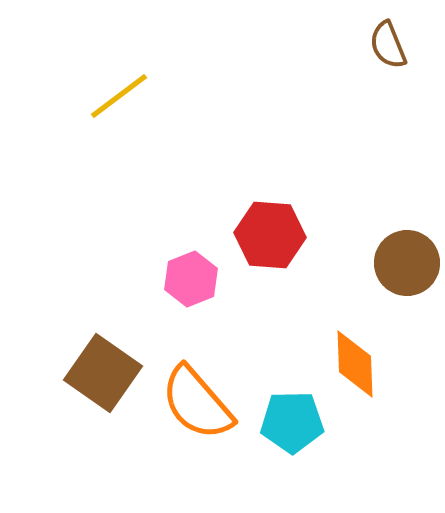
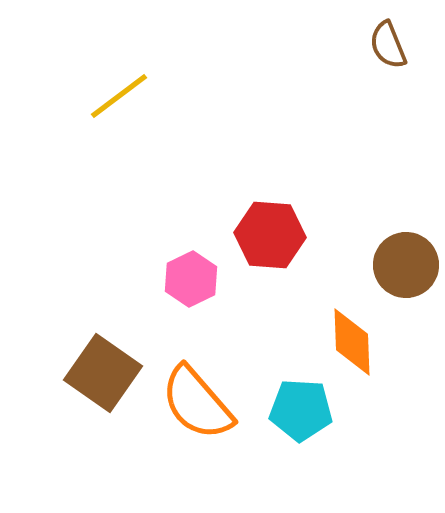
brown circle: moved 1 px left, 2 px down
pink hexagon: rotated 4 degrees counterclockwise
orange diamond: moved 3 px left, 22 px up
cyan pentagon: moved 9 px right, 12 px up; rotated 4 degrees clockwise
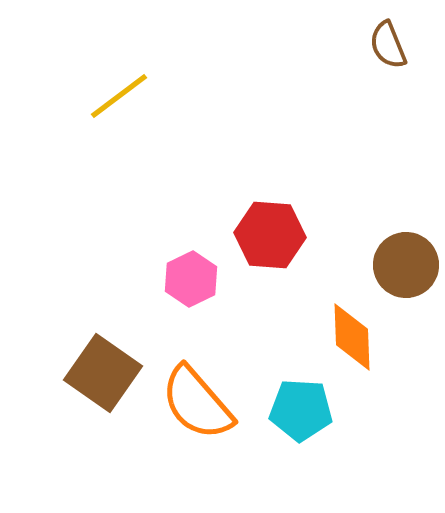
orange diamond: moved 5 px up
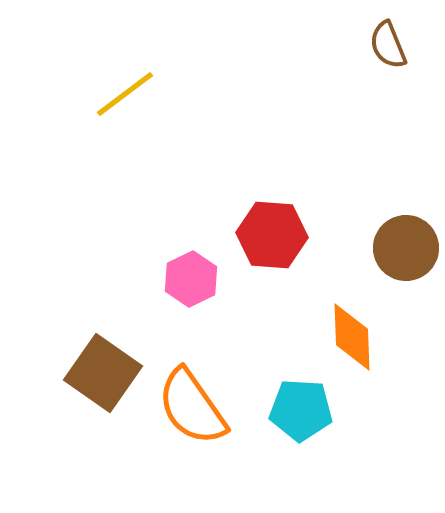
yellow line: moved 6 px right, 2 px up
red hexagon: moved 2 px right
brown circle: moved 17 px up
orange semicircle: moved 5 px left, 4 px down; rotated 6 degrees clockwise
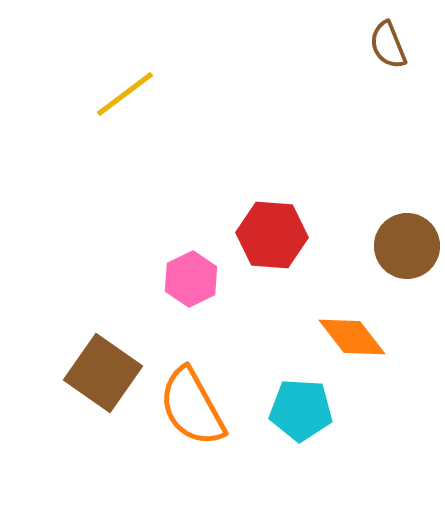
brown circle: moved 1 px right, 2 px up
orange diamond: rotated 36 degrees counterclockwise
orange semicircle: rotated 6 degrees clockwise
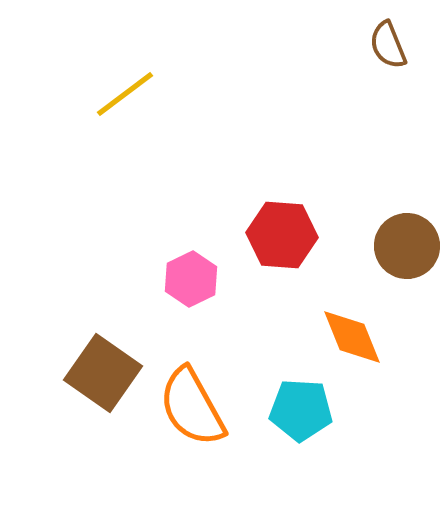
red hexagon: moved 10 px right
orange diamond: rotated 16 degrees clockwise
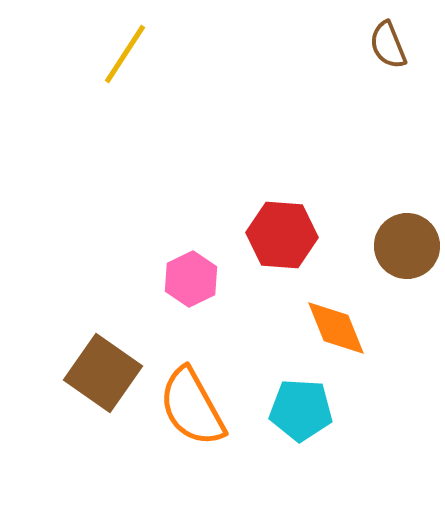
yellow line: moved 40 px up; rotated 20 degrees counterclockwise
orange diamond: moved 16 px left, 9 px up
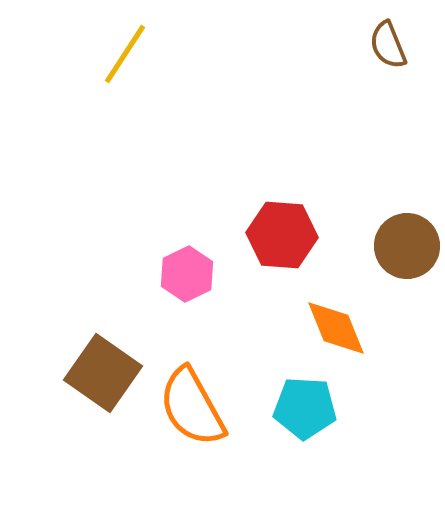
pink hexagon: moved 4 px left, 5 px up
cyan pentagon: moved 4 px right, 2 px up
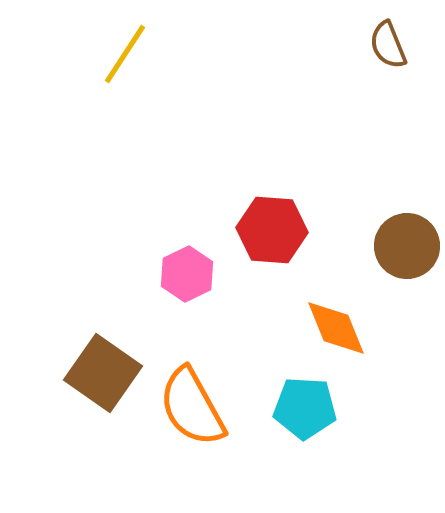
red hexagon: moved 10 px left, 5 px up
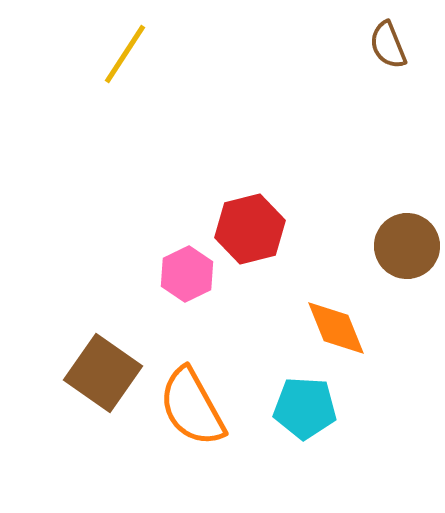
red hexagon: moved 22 px left, 1 px up; rotated 18 degrees counterclockwise
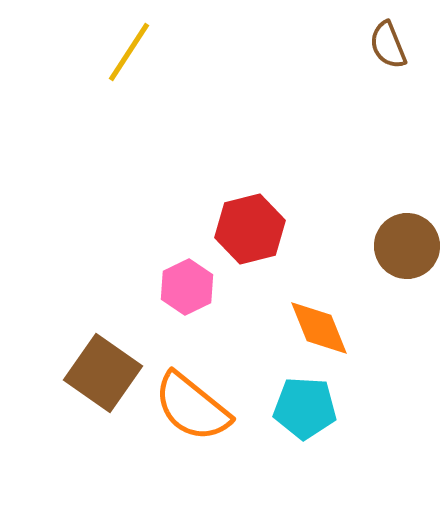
yellow line: moved 4 px right, 2 px up
pink hexagon: moved 13 px down
orange diamond: moved 17 px left
orange semicircle: rotated 22 degrees counterclockwise
